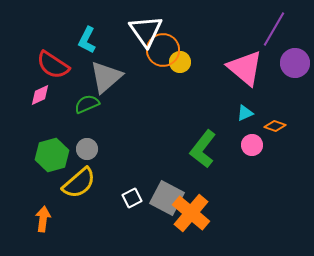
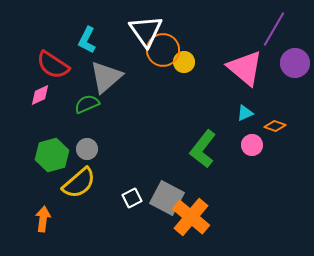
yellow circle: moved 4 px right
orange cross: moved 4 px down
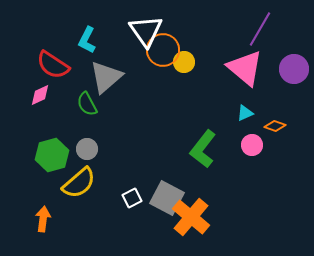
purple line: moved 14 px left
purple circle: moved 1 px left, 6 px down
green semicircle: rotated 95 degrees counterclockwise
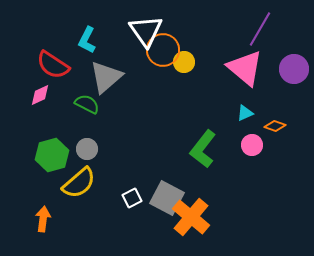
green semicircle: rotated 145 degrees clockwise
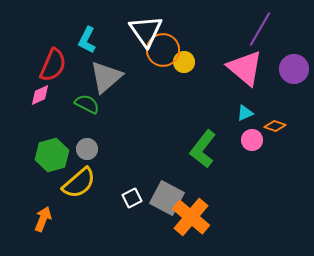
red semicircle: rotated 100 degrees counterclockwise
pink circle: moved 5 px up
orange arrow: rotated 15 degrees clockwise
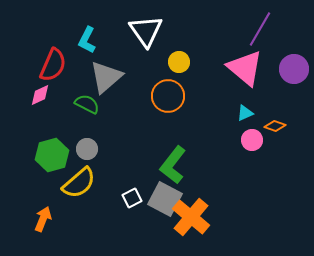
orange circle: moved 5 px right, 46 px down
yellow circle: moved 5 px left
green L-shape: moved 30 px left, 16 px down
gray square: moved 2 px left, 1 px down
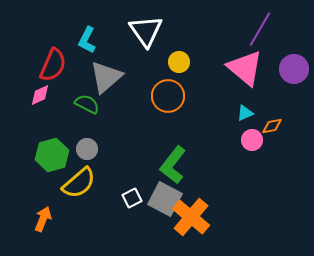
orange diamond: moved 3 px left; rotated 30 degrees counterclockwise
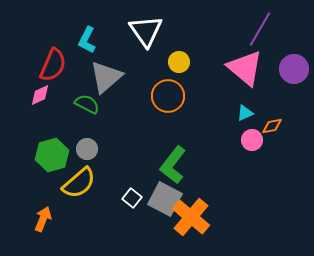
white square: rotated 24 degrees counterclockwise
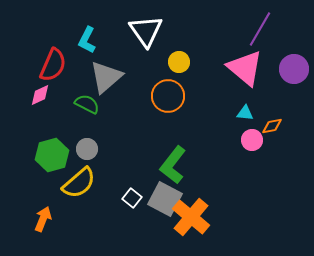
cyan triangle: rotated 30 degrees clockwise
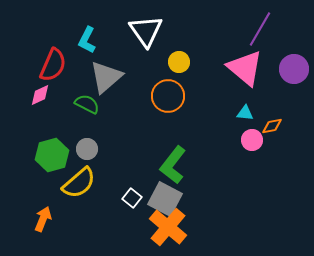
orange cross: moved 23 px left, 10 px down
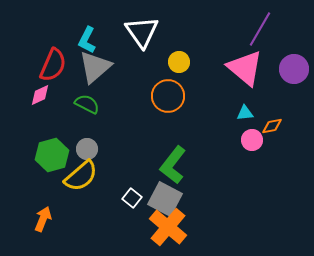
white triangle: moved 4 px left, 1 px down
gray triangle: moved 11 px left, 10 px up
cyan triangle: rotated 12 degrees counterclockwise
yellow semicircle: moved 2 px right, 7 px up
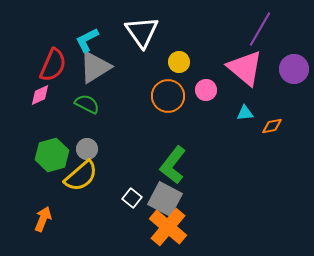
cyan L-shape: rotated 36 degrees clockwise
gray triangle: rotated 9 degrees clockwise
pink circle: moved 46 px left, 50 px up
